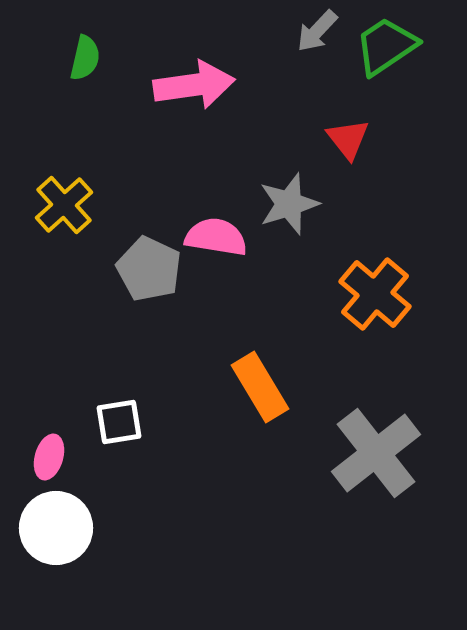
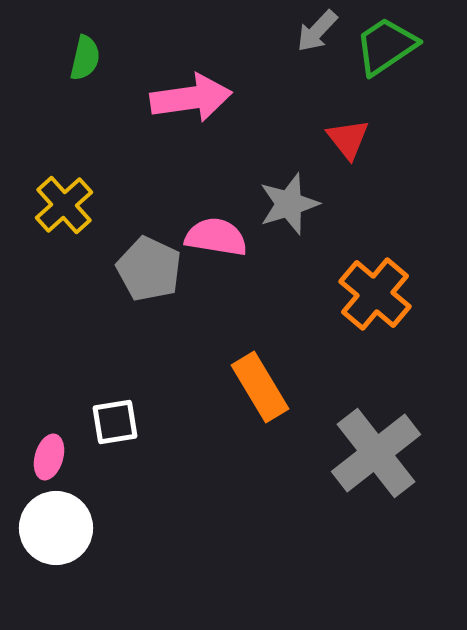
pink arrow: moved 3 px left, 13 px down
white square: moved 4 px left
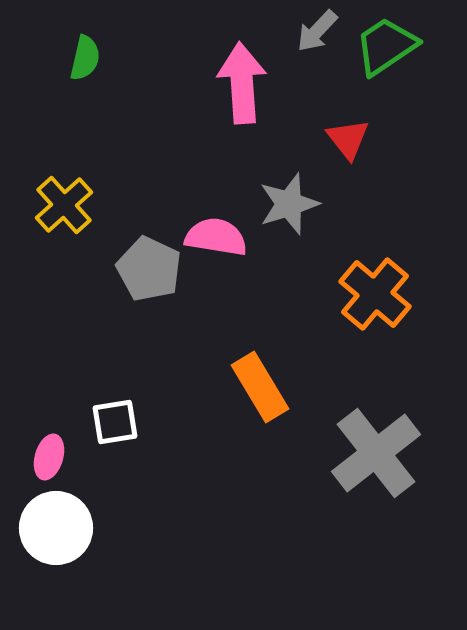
pink arrow: moved 51 px right, 15 px up; rotated 86 degrees counterclockwise
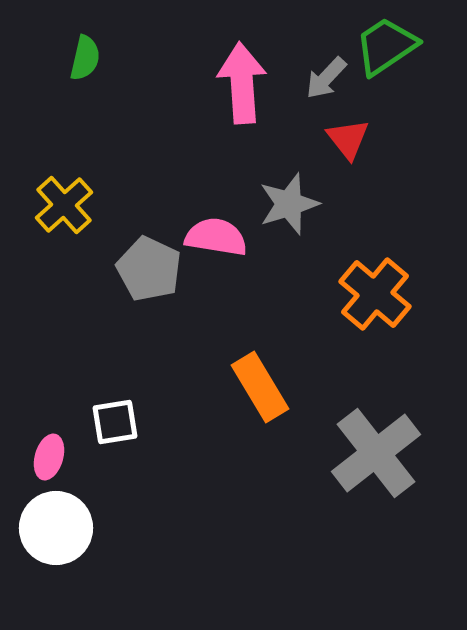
gray arrow: moved 9 px right, 47 px down
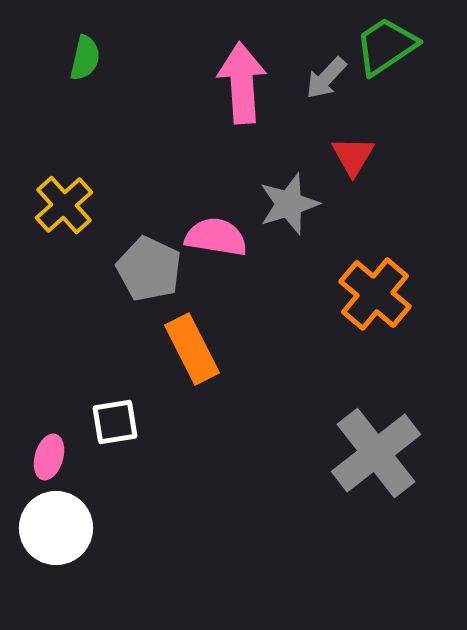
red triangle: moved 5 px right, 17 px down; rotated 9 degrees clockwise
orange rectangle: moved 68 px left, 38 px up; rotated 4 degrees clockwise
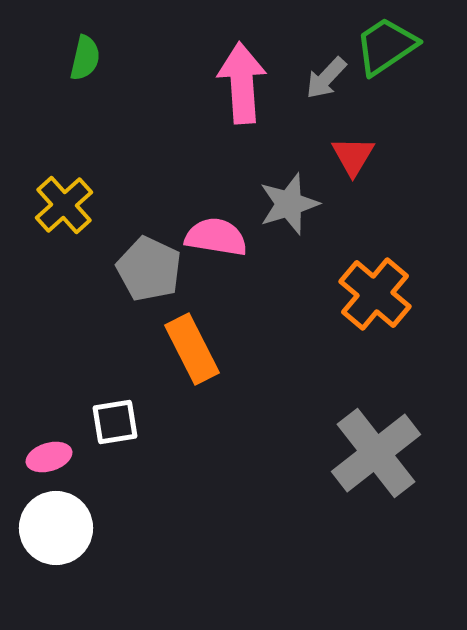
pink ellipse: rotated 57 degrees clockwise
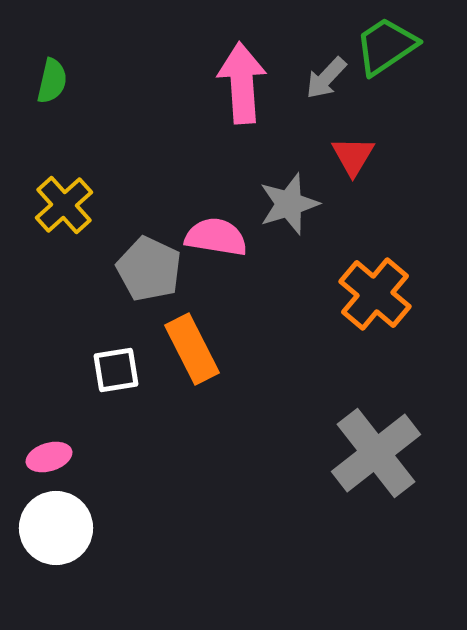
green semicircle: moved 33 px left, 23 px down
white square: moved 1 px right, 52 px up
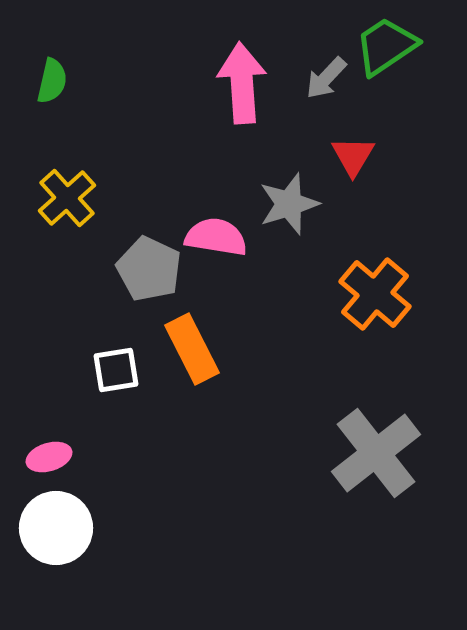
yellow cross: moved 3 px right, 7 px up
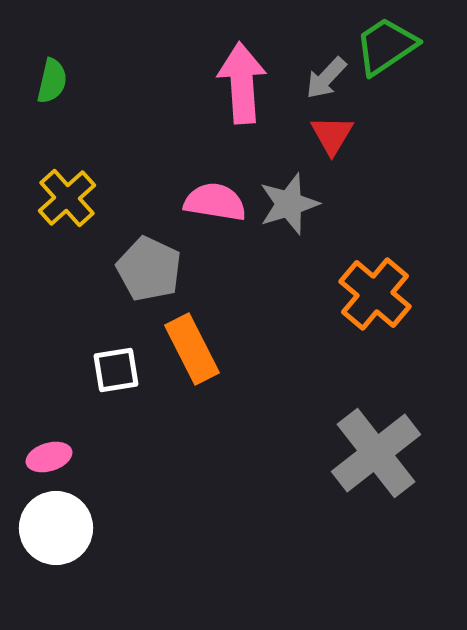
red triangle: moved 21 px left, 21 px up
pink semicircle: moved 1 px left, 35 px up
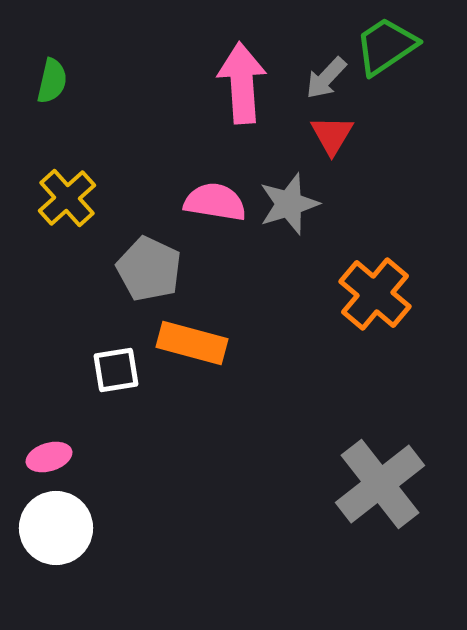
orange rectangle: moved 6 px up; rotated 48 degrees counterclockwise
gray cross: moved 4 px right, 31 px down
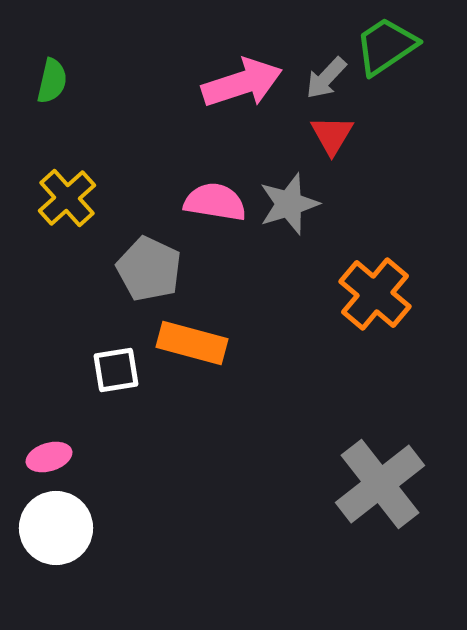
pink arrow: rotated 76 degrees clockwise
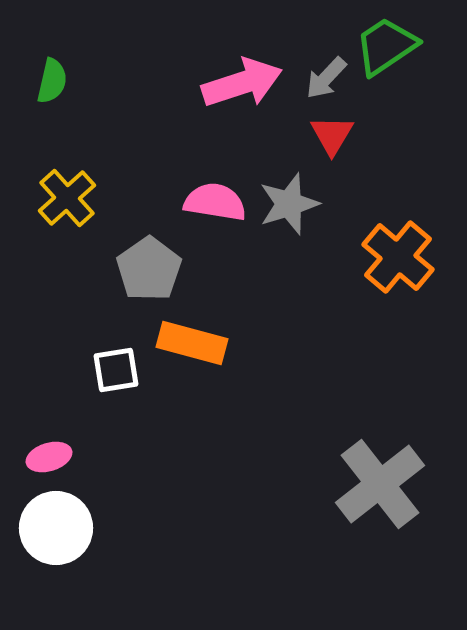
gray pentagon: rotated 12 degrees clockwise
orange cross: moved 23 px right, 37 px up
